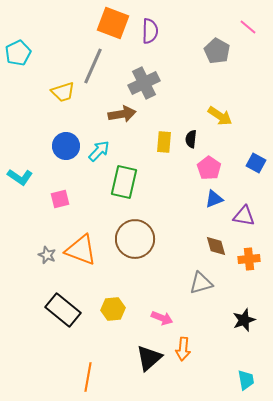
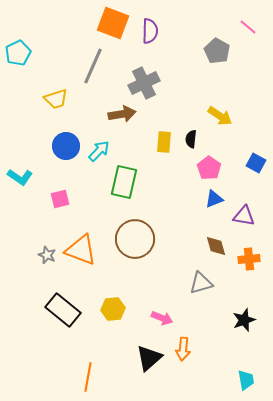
yellow trapezoid: moved 7 px left, 7 px down
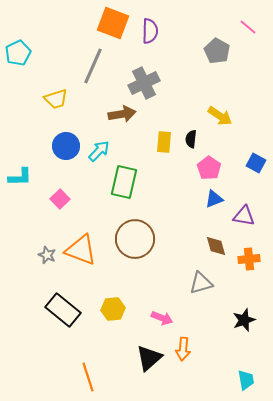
cyan L-shape: rotated 35 degrees counterclockwise
pink square: rotated 30 degrees counterclockwise
orange line: rotated 28 degrees counterclockwise
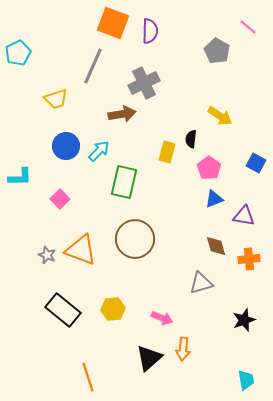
yellow rectangle: moved 3 px right, 10 px down; rotated 10 degrees clockwise
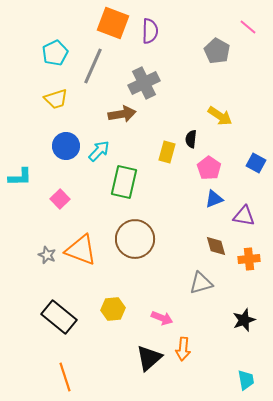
cyan pentagon: moved 37 px right
black rectangle: moved 4 px left, 7 px down
orange line: moved 23 px left
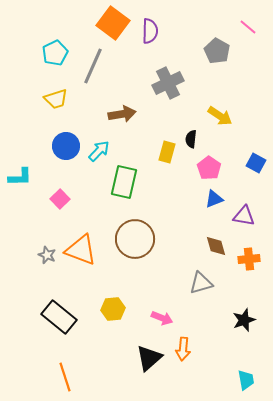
orange square: rotated 16 degrees clockwise
gray cross: moved 24 px right
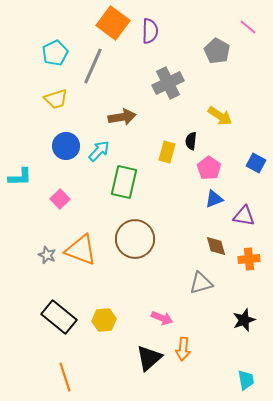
brown arrow: moved 3 px down
black semicircle: moved 2 px down
yellow hexagon: moved 9 px left, 11 px down
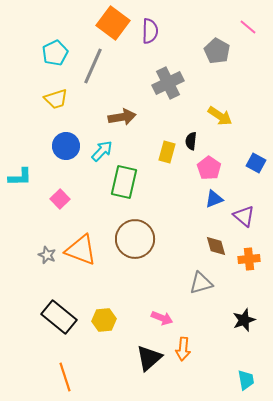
cyan arrow: moved 3 px right
purple triangle: rotated 30 degrees clockwise
